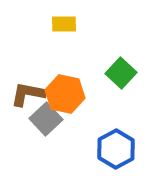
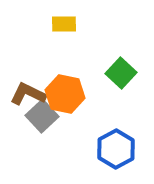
brown L-shape: rotated 15 degrees clockwise
gray square: moved 4 px left, 3 px up
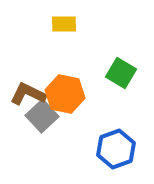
green square: rotated 12 degrees counterclockwise
blue hexagon: rotated 9 degrees clockwise
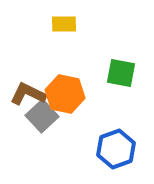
green square: rotated 20 degrees counterclockwise
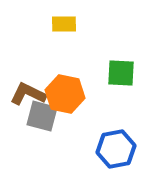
green square: rotated 8 degrees counterclockwise
gray square: rotated 32 degrees counterclockwise
blue hexagon: rotated 9 degrees clockwise
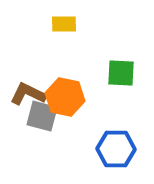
orange hexagon: moved 3 px down
blue hexagon: rotated 12 degrees clockwise
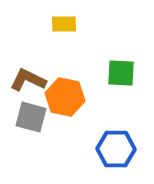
brown L-shape: moved 14 px up
gray square: moved 11 px left, 1 px down
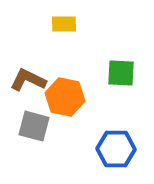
gray square: moved 3 px right, 9 px down
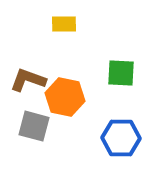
brown L-shape: rotated 6 degrees counterclockwise
blue hexagon: moved 5 px right, 11 px up
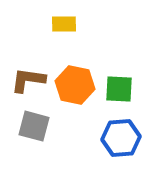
green square: moved 2 px left, 16 px down
brown L-shape: rotated 12 degrees counterclockwise
orange hexagon: moved 10 px right, 12 px up
blue hexagon: rotated 6 degrees counterclockwise
